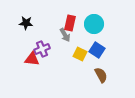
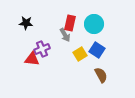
yellow square: rotated 32 degrees clockwise
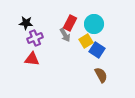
red rectangle: rotated 14 degrees clockwise
purple cross: moved 7 px left, 11 px up
yellow square: moved 6 px right, 13 px up
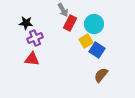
gray arrow: moved 2 px left, 25 px up
brown semicircle: rotated 112 degrees counterclockwise
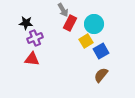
blue square: moved 4 px right, 1 px down; rotated 28 degrees clockwise
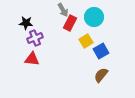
cyan circle: moved 7 px up
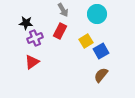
cyan circle: moved 3 px right, 3 px up
red rectangle: moved 10 px left, 8 px down
red triangle: moved 3 px down; rotated 42 degrees counterclockwise
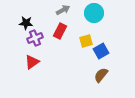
gray arrow: rotated 88 degrees counterclockwise
cyan circle: moved 3 px left, 1 px up
yellow square: rotated 16 degrees clockwise
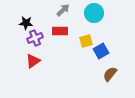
gray arrow: rotated 16 degrees counterclockwise
red rectangle: rotated 63 degrees clockwise
red triangle: moved 1 px right, 1 px up
brown semicircle: moved 9 px right, 1 px up
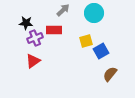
red rectangle: moved 6 px left, 1 px up
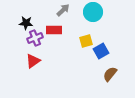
cyan circle: moved 1 px left, 1 px up
